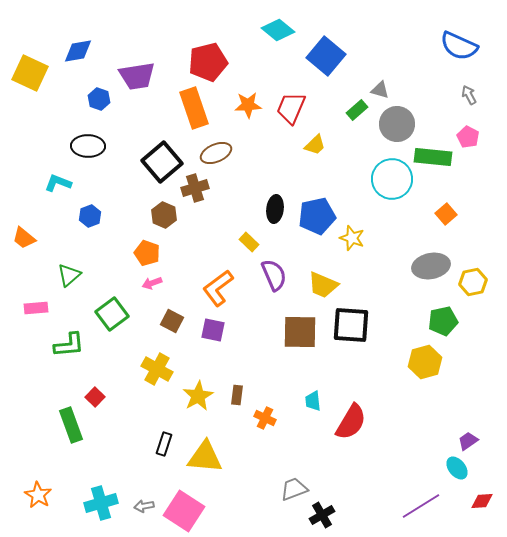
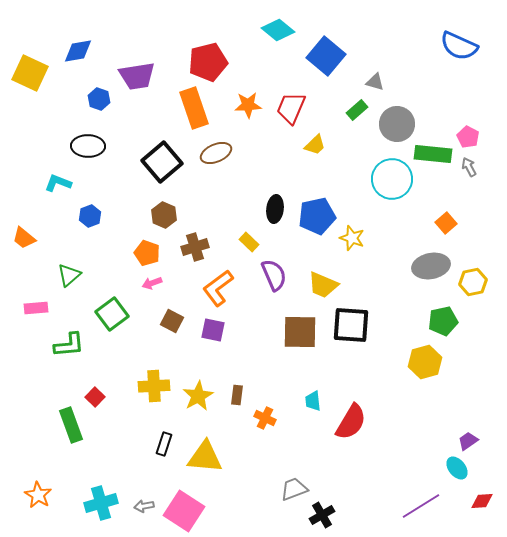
gray triangle at (380, 90): moved 5 px left, 8 px up
gray arrow at (469, 95): moved 72 px down
green rectangle at (433, 157): moved 3 px up
brown cross at (195, 188): moved 59 px down
orange square at (446, 214): moved 9 px down
yellow cross at (157, 369): moved 3 px left, 17 px down; rotated 32 degrees counterclockwise
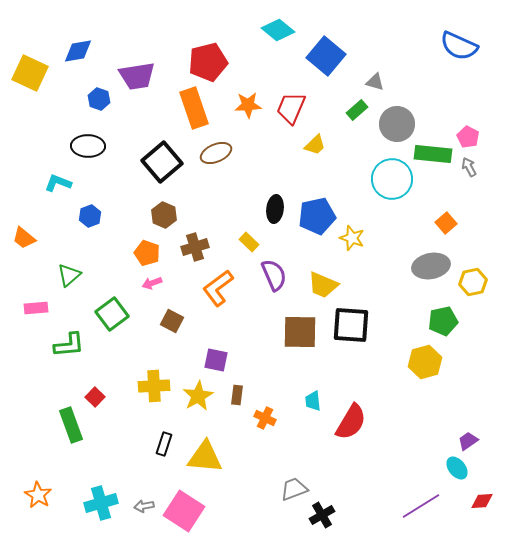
purple square at (213, 330): moved 3 px right, 30 px down
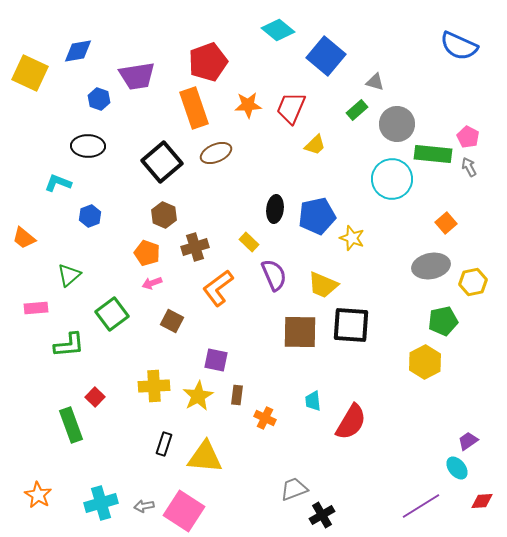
red pentagon at (208, 62): rotated 6 degrees counterclockwise
yellow hexagon at (425, 362): rotated 12 degrees counterclockwise
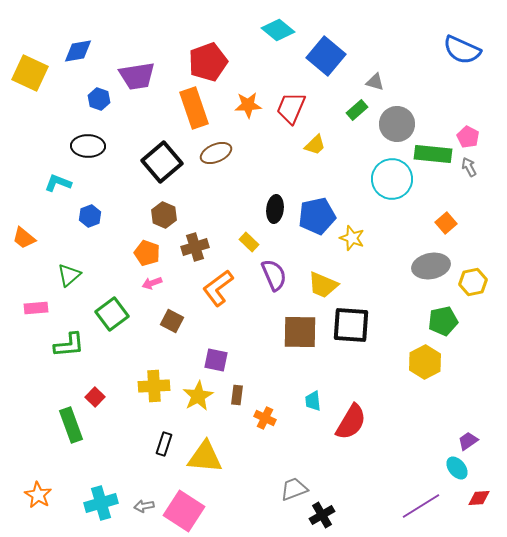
blue semicircle at (459, 46): moved 3 px right, 4 px down
red diamond at (482, 501): moved 3 px left, 3 px up
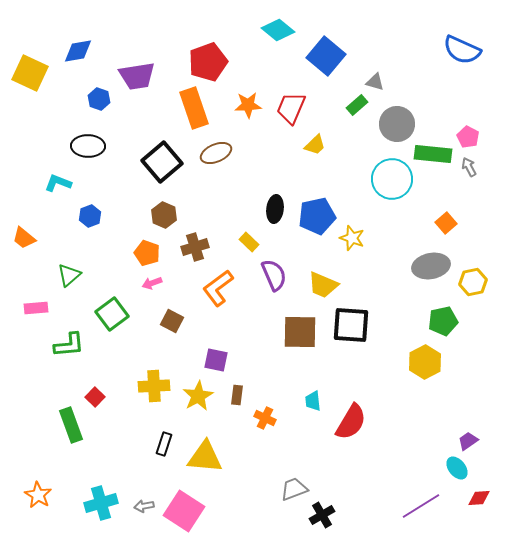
green rectangle at (357, 110): moved 5 px up
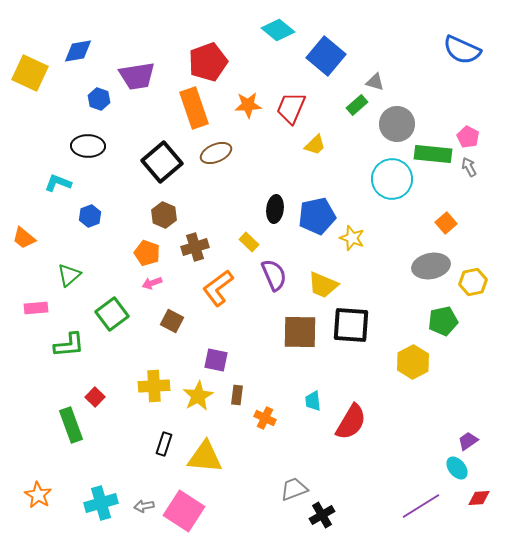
yellow hexagon at (425, 362): moved 12 px left
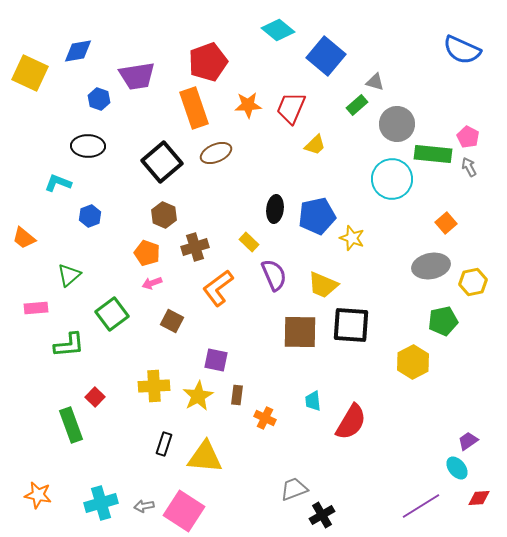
orange star at (38, 495): rotated 20 degrees counterclockwise
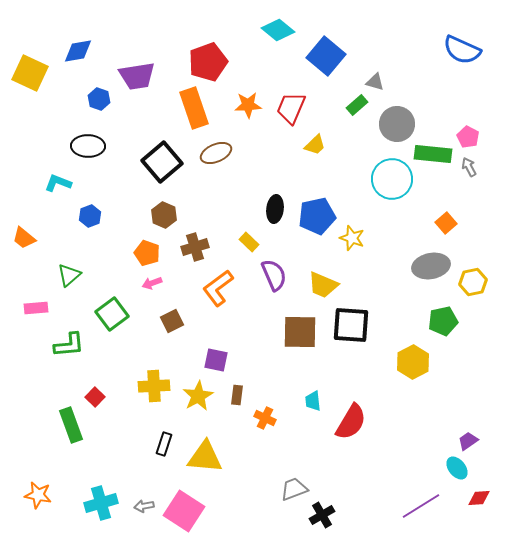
brown square at (172, 321): rotated 35 degrees clockwise
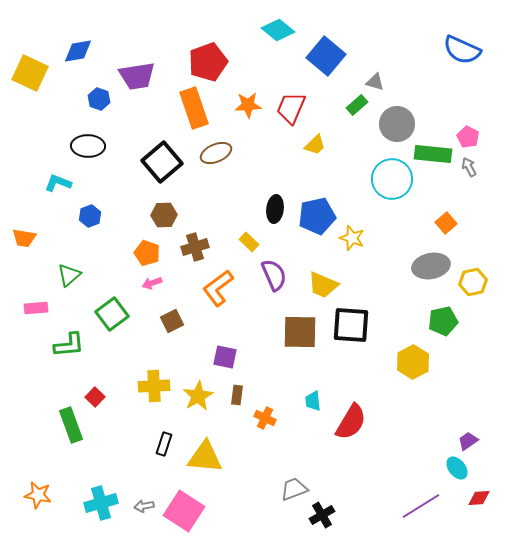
brown hexagon at (164, 215): rotated 25 degrees counterclockwise
orange trapezoid at (24, 238): rotated 30 degrees counterclockwise
purple square at (216, 360): moved 9 px right, 3 px up
